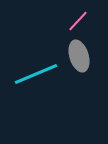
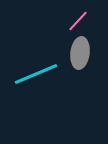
gray ellipse: moved 1 px right, 3 px up; rotated 24 degrees clockwise
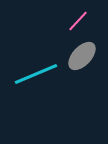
gray ellipse: moved 2 px right, 3 px down; rotated 36 degrees clockwise
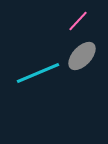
cyan line: moved 2 px right, 1 px up
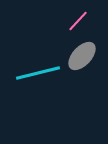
cyan line: rotated 9 degrees clockwise
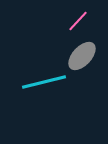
cyan line: moved 6 px right, 9 px down
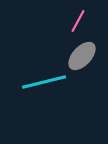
pink line: rotated 15 degrees counterclockwise
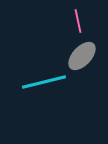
pink line: rotated 40 degrees counterclockwise
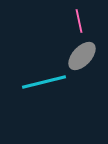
pink line: moved 1 px right
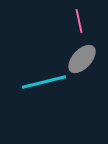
gray ellipse: moved 3 px down
